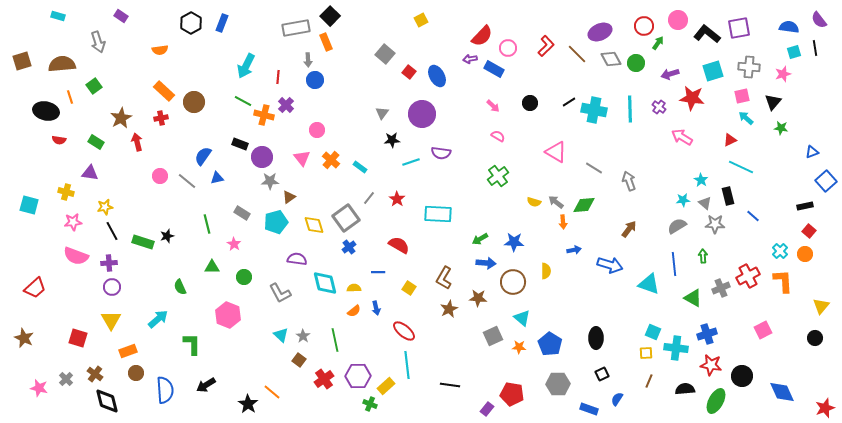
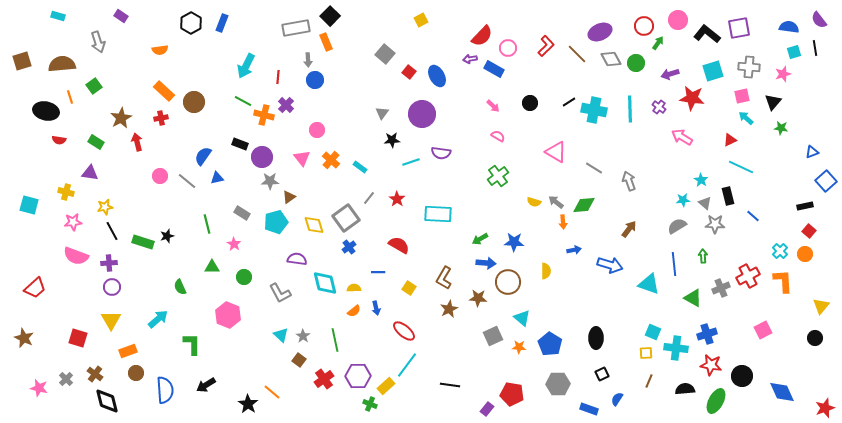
brown circle at (513, 282): moved 5 px left
cyan line at (407, 365): rotated 44 degrees clockwise
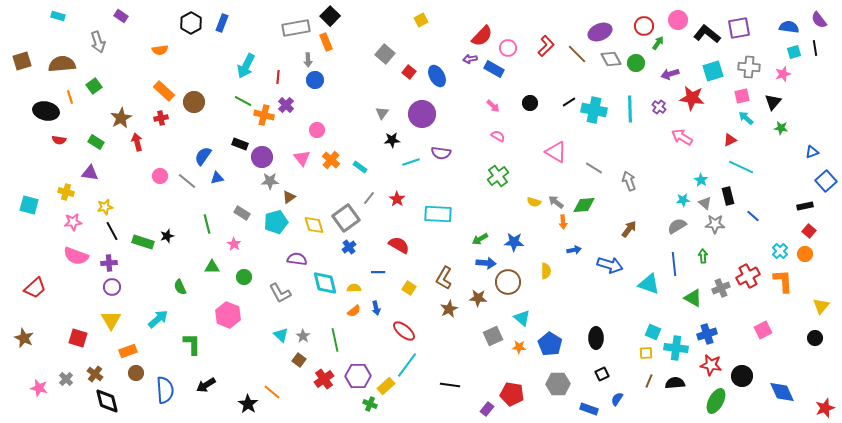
black semicircle at (685, 389): moved 10 px left, 6 px up
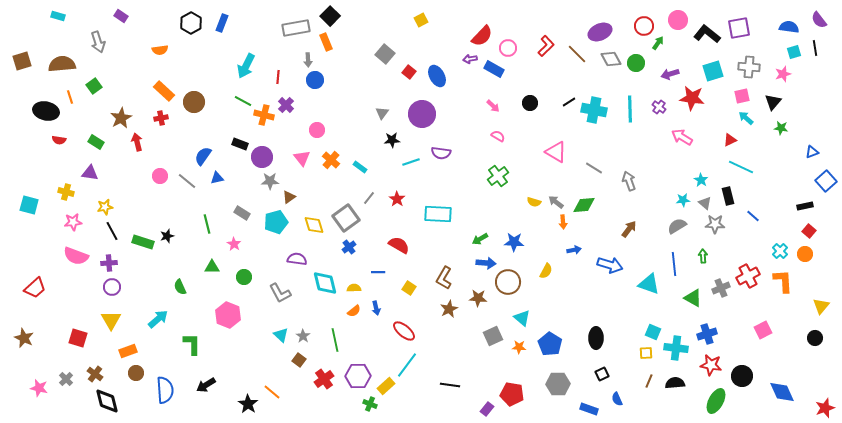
yellow semicircle at (546, 271): rotated 28 degrees clockwise
blue semicircle at (617, 399): rotated 56 degrees counterclockwise
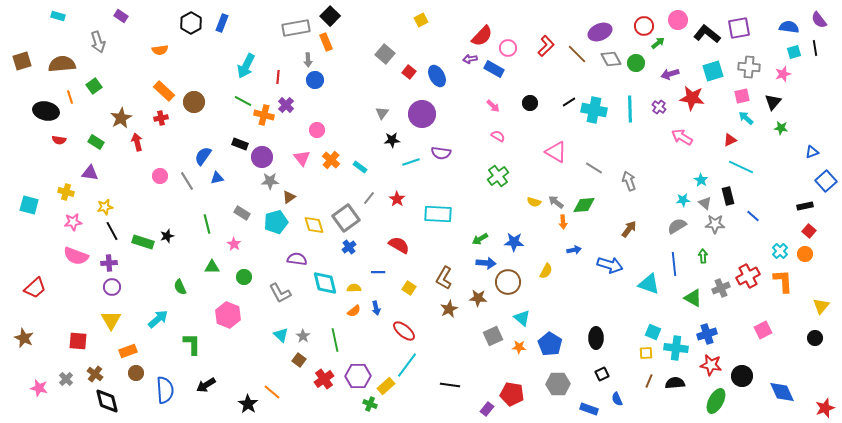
green arrow at (658, 43): rotated 16 degrees clockwise
gray line at (187, 181): rotated 18 degrees clockwise
red square at (78, 338): moved 3 px down; rotated 12 degrees counterclockwise
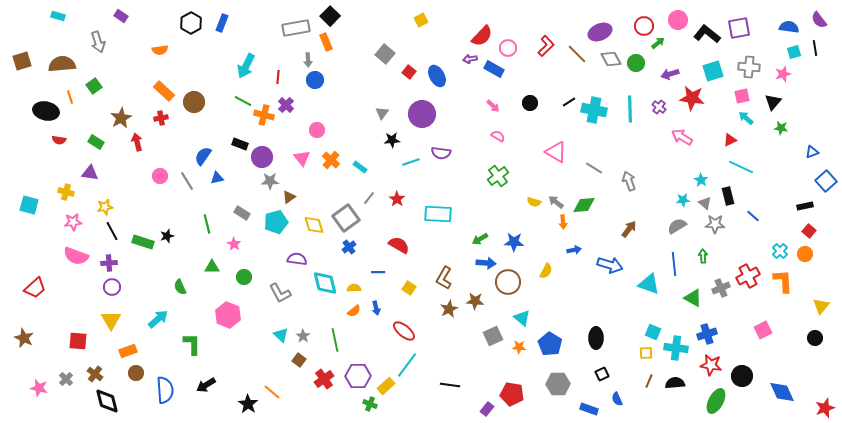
brown star at (478, 298): moved 3 px left, 3 px down
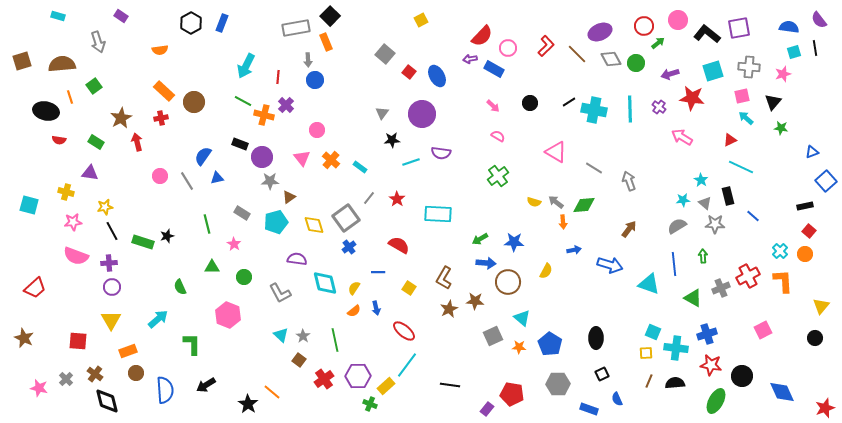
yellow semicircle at (354, 288): rotated 56 degrees counterclockwise
